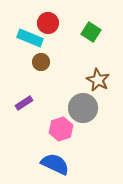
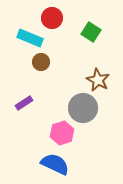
red circle: moved 4 px right, 5 px up
pink hexagon: moved 1 px right, 4 px down
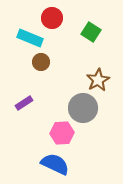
brown star: rotated 15 degrees clockwise
pink hexagon: rotated 15 degrees clockwise
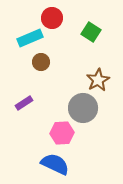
cyan rectangle: rotated 45 degrees counterclockwise
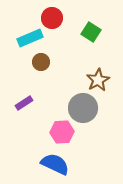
pink hexagon: moved 1 px up
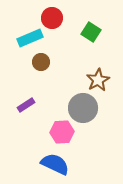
purple rectangle: moved 2 px right, 2 px down
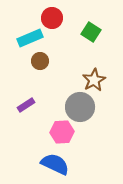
brown circle: moved 1 px left, 1 px up
brown star: moved 4 px left
gray circle: moved 3 px left, 1 px up
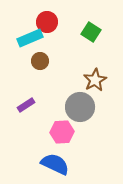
red circle: moved 5 px left, 4 px down
brown star: moved 1 px right
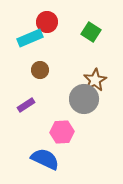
brown circle: moved 9 px down
gray circle: moved 4 px right, 8 px up
blue semicircle: moved 10 px left, 5 px up
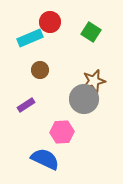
red circle: moved 3 px right
brown star: moved 1 px left, 1 px down; rotated 15 degrees clockwise
